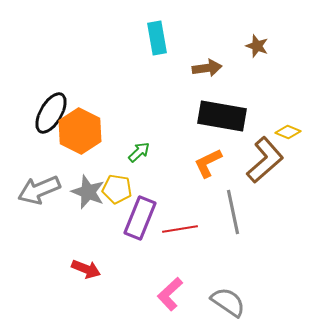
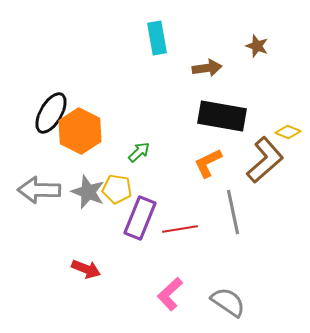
gray arrow: rotated 24 degrees clockwise
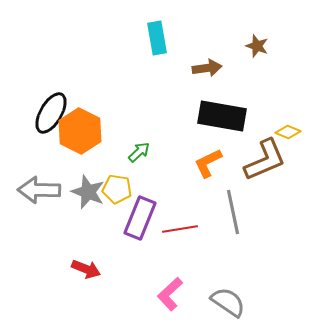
brown L-shape: rotated 18 degrees clockwise
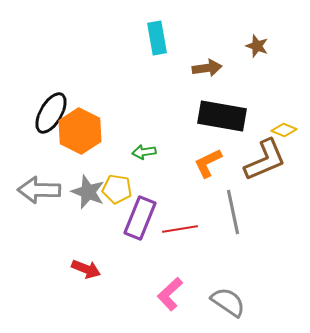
yellow diamond: moved 4 px left, 2 px up
green arrow: moved 5 px right; rotated 145 degrees counterclockwise
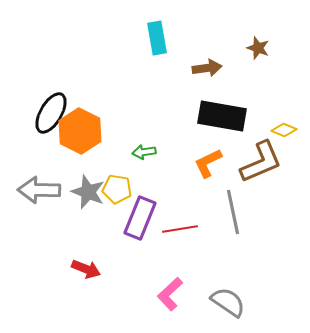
brown star: moved 1 px right, 2 px down
brown L-shape: moved 4 px left, 2 px down
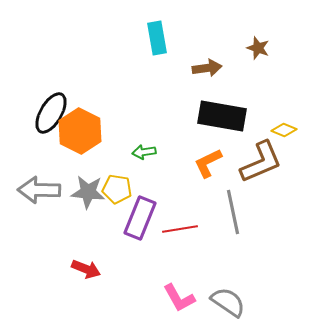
gray star: rotated 16 degrees counterclockwise
pink L-shape: moved 9 px right, 4 px down; rotated 76 degrees counterclockwise
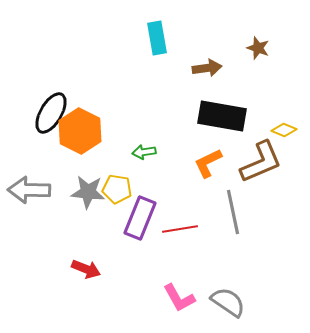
gray arrow: moved 10 px left
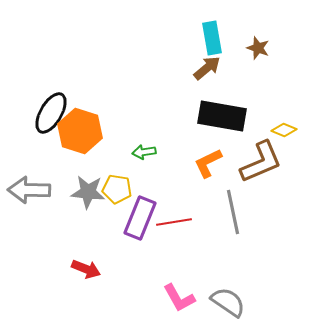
cyan rectangle: moved 55 px right
brown arrow: rotated 32 degrees counterclockwise
orange hexagon: rotated 9 degrees counterclockwise
red line: moved 6 px left, 7 px up
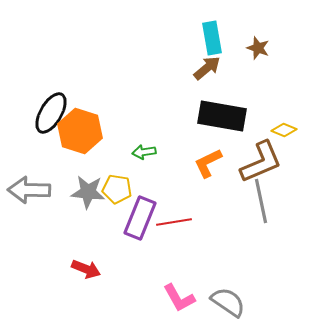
gray line: moved 28 px right, 11 px up
